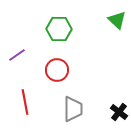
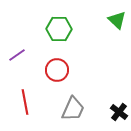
gray trapezoid: rotated 24 degrees clockwise
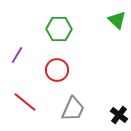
purple line: rotated 24 degrees counterclockwise
red line: rotated 40 degrees counterclockwise
black cross: moved 3 px down
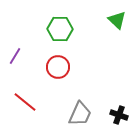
green hexagon: moved 1 px right
purple line: moved 2 px left, 1 px down
red circle: moved 1 px right, 3 px up
gray trapezoid: moved 7 px right, 5 px down
black cross: rotated 18 degrees counterclockwise
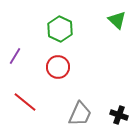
green hexagon: rotated 25 degrees clockwise
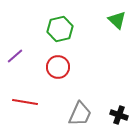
green hexagon: rotated 20 degrees clockwise
purple line: rotated 18 degrees clockwise
red line: rotated 30 degrees counterclockwise
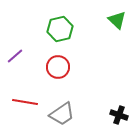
gray trapezoid: moved 18 px left; rotated 32 degrees clockwise
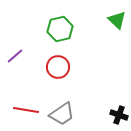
red line: moved 1 px right, 8 px down
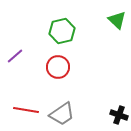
green hexagon: moved 2 px right, 2 px down
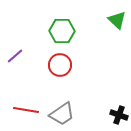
green hexagon: rotated 15 degrees clockwise
red circle: moved 2 px right, 2 px up
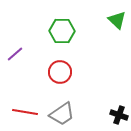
purple line: moved 2 px up
red circle: moved 7 px down
red line: moved 1 px left, 2 px down
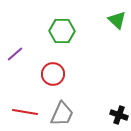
red circle: moved 7 px left, 2 px down
gray trapezoid: rotated 32 degrees counterclockwise
